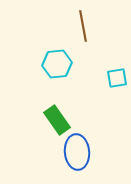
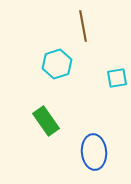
cyan hexagon: rotated 12 degrees counterclockwise
green rectangle: moved 11 px left, 1 px down
blue ellipse: moved 17 px right
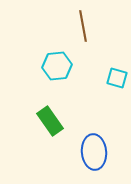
cyan hexagon: moved 2 px down; rotated 12 degrees clockwise
cyan square: rotated 25 degrees clockwise
green rectangle: moved 4 px right
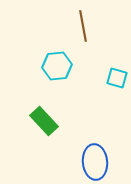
green rectangle: moved 6 px left; rotated 8 degrees counterclockwise
blue ellipse: moved 1 px right, 10 px down
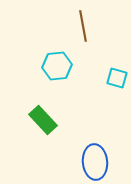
green rectangle: moved 1 px left, 1 px up
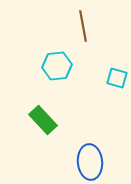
blue ellipse: moved 5 px left
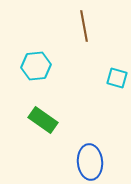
brown line: moved 1 px right
cyan hexagon: moved 21 px left
green rectangle: rotated 12 degrees counterclockwise
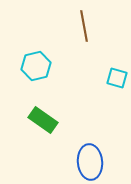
cyan hexagon: rotated 8 degrees counterclockwise
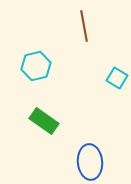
cyan square: rotated 15 degrees clockwise
green rectangle: moved 1 px right, 1 px down
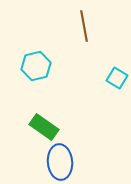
green rectangle: moved 6 px down
blue ellipse: moved 30 px left
